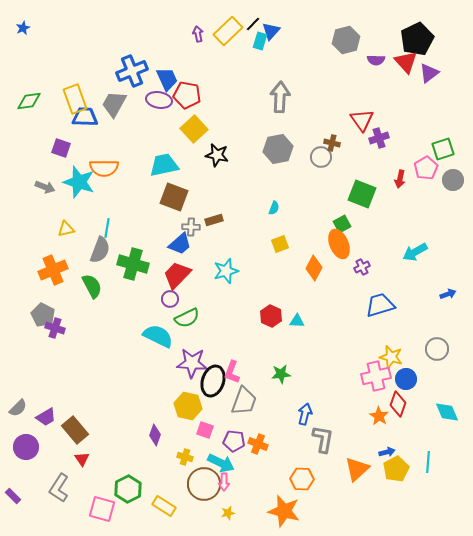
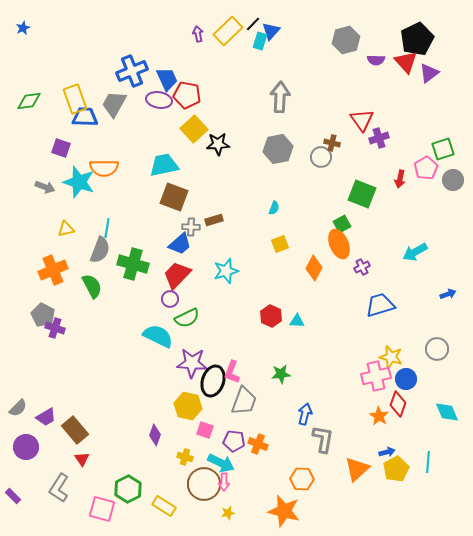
black star at (217, 155): moved 1 px right, 11 px up; rotated 15 degrees counterclockwise
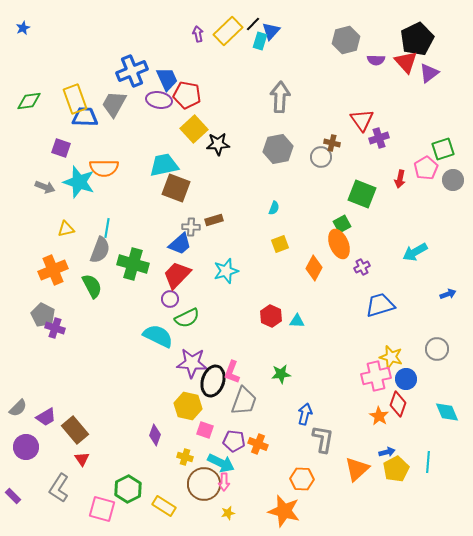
brown square at (174, 197): moved 2 px right, 9 px up
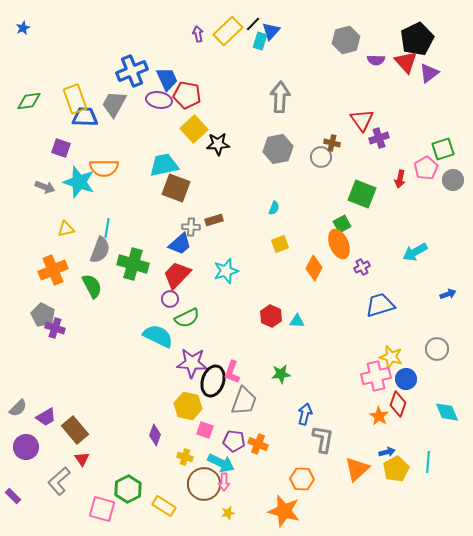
gray L-shape at (59, 488): moved 7 px up; rotated 16 degrees clockwise
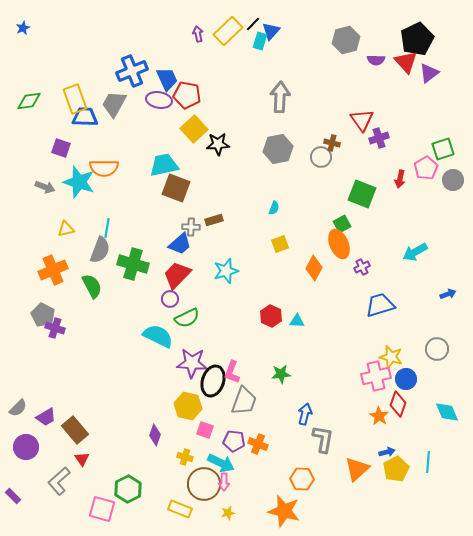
yellow rectangle at (164, 506): moved 16 px right, 3 px down; rotated 10 degrees counterclockwise
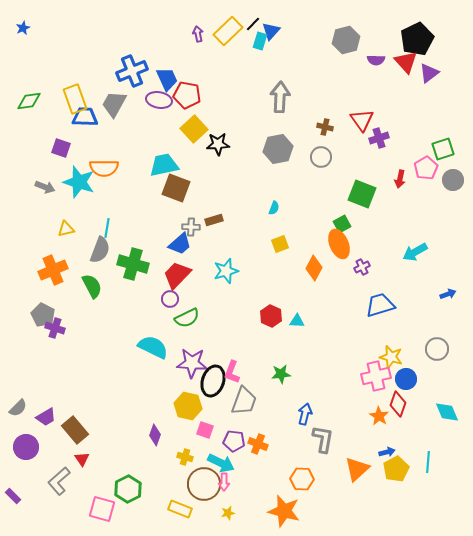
brown cross at (332, 143): moved 7 px left, 16 px up
cyan semicircle at (158, 336): moved 5 px left, 11 px down
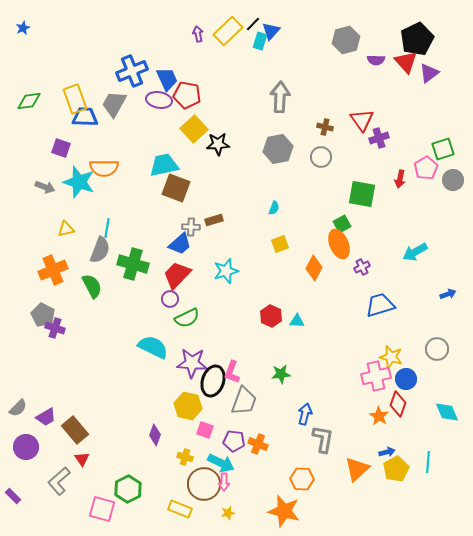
green square at (362, 194): rotated 12 degrees counterclockwise
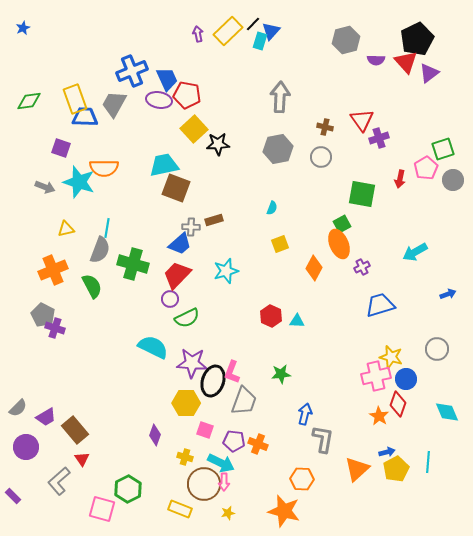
cyan semicircle at (274, 208): moved 2 px left
yellow hexagon at (188, 406): moved 2 px left, 3 px up; rotated 12 degrees counterclockwise
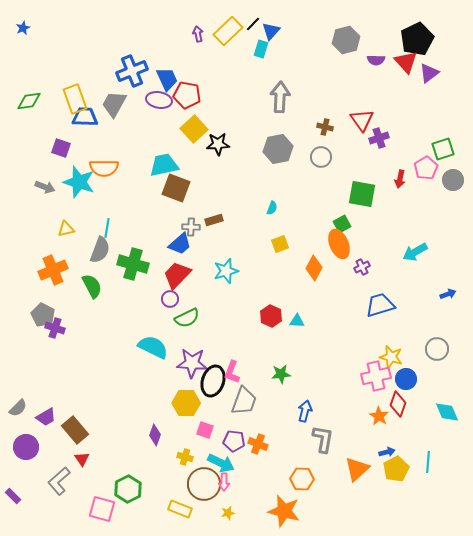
cyan rectangle at (260, 41): moved 1 px right, 8 px down
blue arrow at (305, 414): moved 3 px up
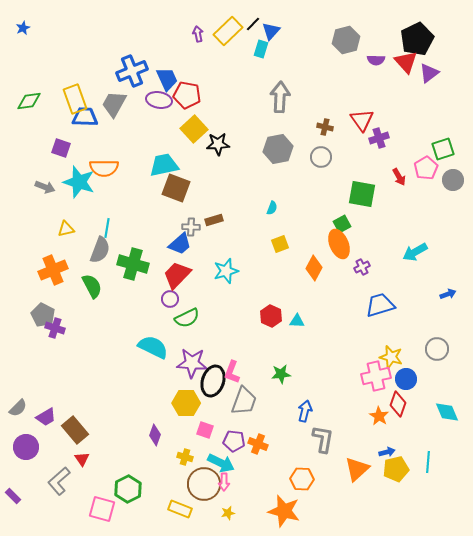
red arrow at (400, 179): moved 1 px left, 2 px up; rotated 42 degrees counterclockwise
yellow pentagon at (396, 469): rotated 15 degrees clockwise
